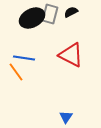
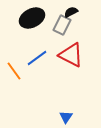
gray rectangle: moved 12 px right, 11 px down; rotated 12 degrees clockwise
blue line: moved 13 px right; rotated 45 degrees counterclockwise
orange line: moved 2 px left, 1 px up
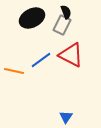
black semicircle: moved 5 px left; rotated 96 degrees clockwise
blue line: moved 4 px right, 2 px down
orange line: rotated 42 degrees counterclockwise
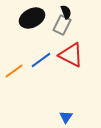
orange line: rotated 48 degrees counterclockwise
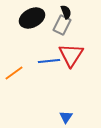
red triangle: rotated 36 degrees clockwise
blue line: moved 8 px right, 1 px down; rotated 30 degrees clockwise
orange line: moved 2 px down
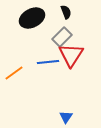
gray rectangle: moved 12 px down; rotated 18 degrees clockwise
blue line: moved 1 px left, 1 px down
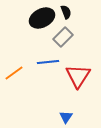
black ellipse: moved 10 px right
gray rectangle: moved 1 px right
red triangle: moved 7 px right, 21 px down
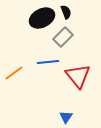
red triangle: rotated 12 degrees counterclockwise
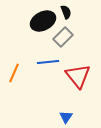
black ellipse: moved 1 px right, 3 px down
orange line: rotated 30 degrees counterclockwise
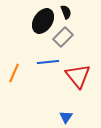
black ellipse: rotated 30 degrees counterclockwise
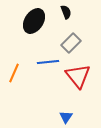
black ellipse: moved 9 px left
gray rectangle: moved 8 px right, 6 px down
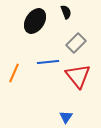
black ellipse: moved 1 px right
gray rectangle: moved 5 px right
